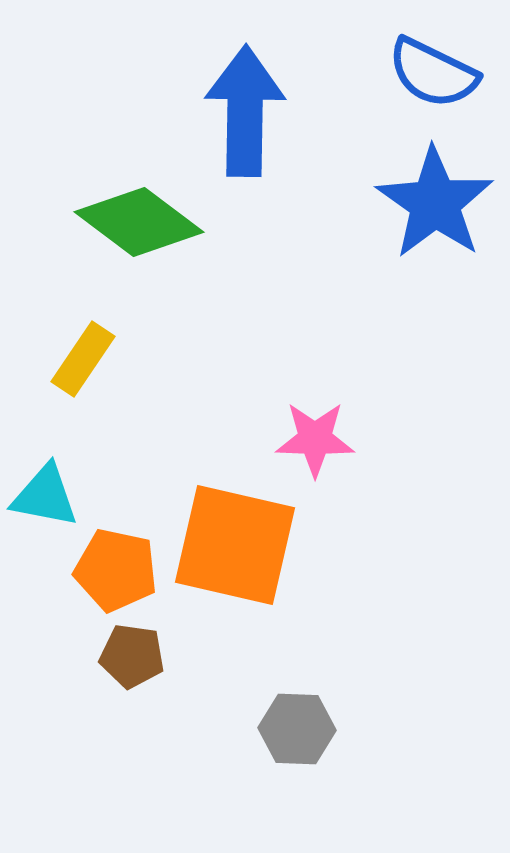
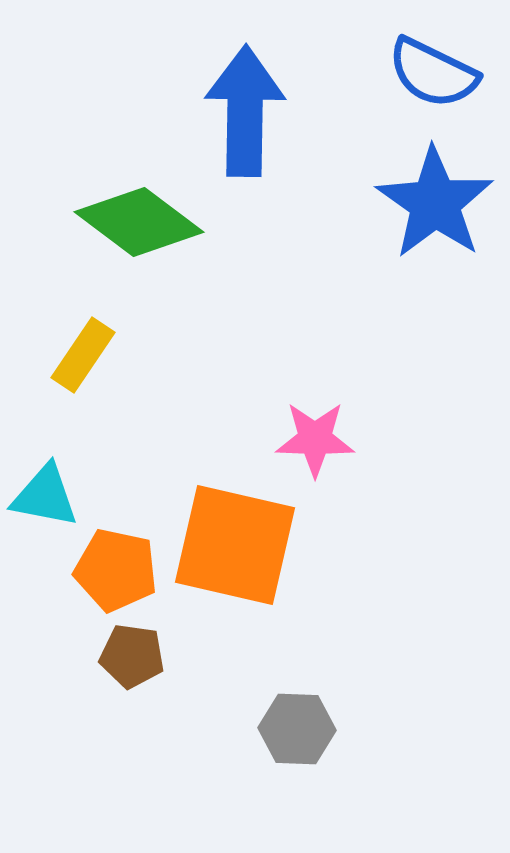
yellow rectangle: moved 4 px up
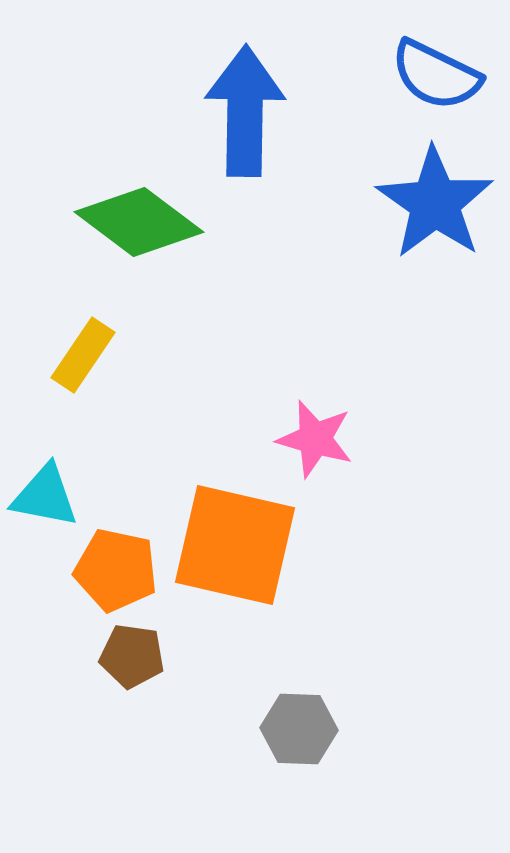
blue semicircle: moved 3 px right, 2 px down
pink star: rotated 14 degrees clockwise
gray hexagon: moved 2 px right
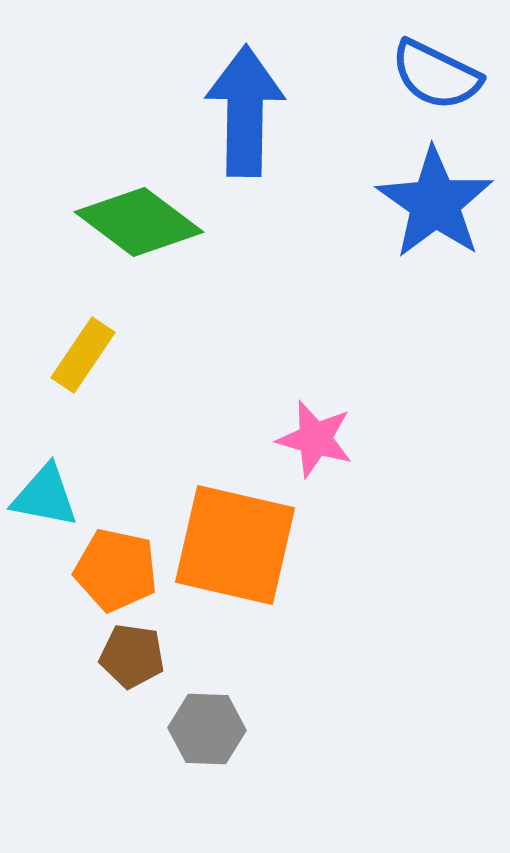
gray hexagon: moved 92 px left
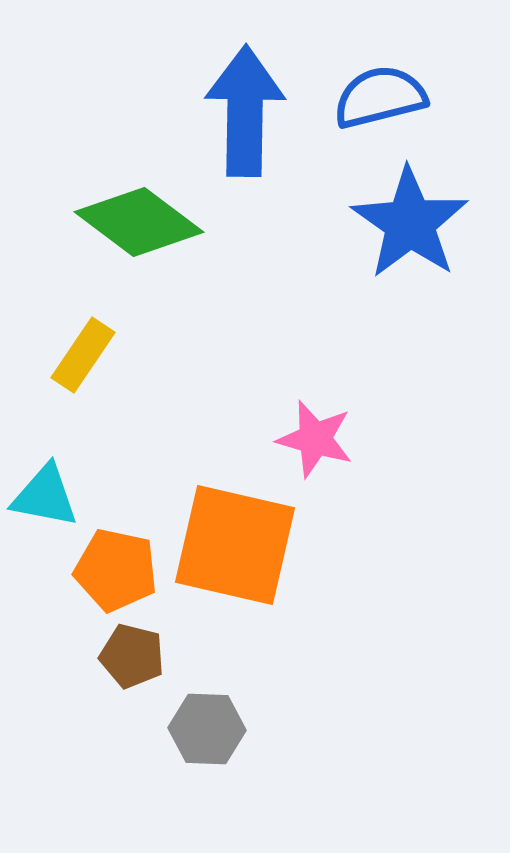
blue semicircle: moved 56 px left, 22 px down; rotated 140 degrees clockwise
blue star: moved 25 px left, 20 px down
brown pentagon: rotated 6 degrees clockwise
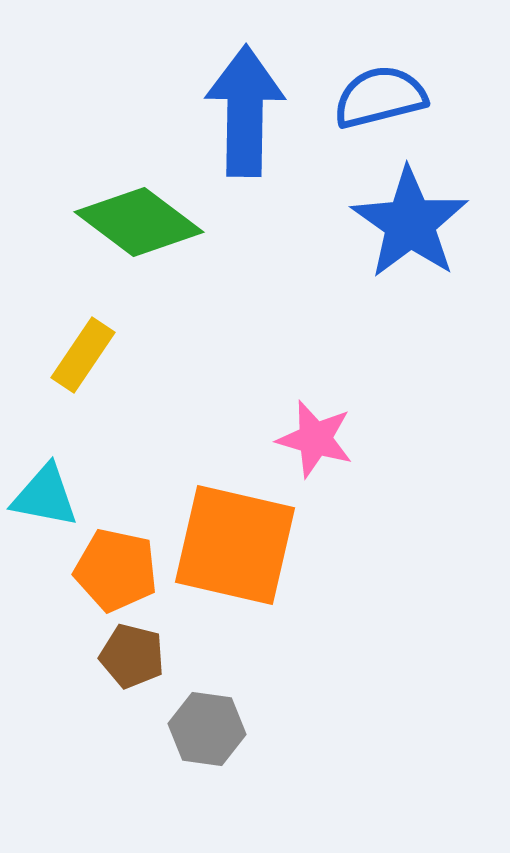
gray hexagon: rotated 6 degrees clockwise
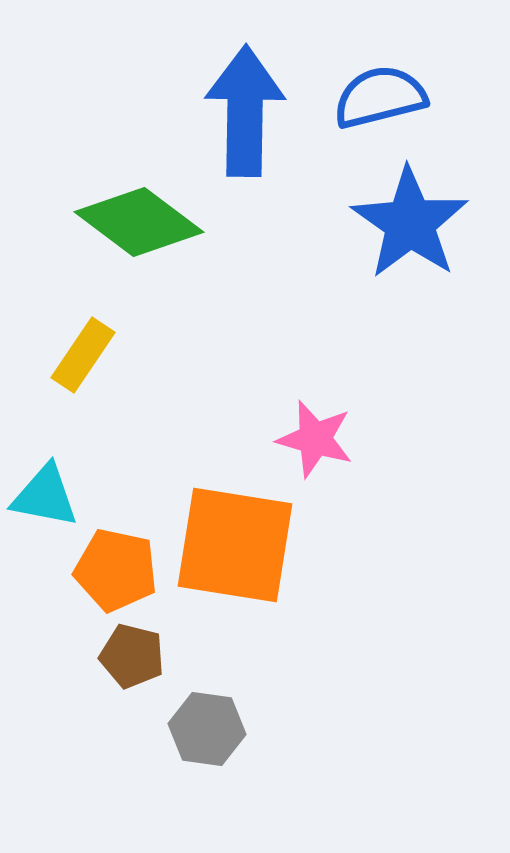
orange square: rotated 4 degrees counterclockwise
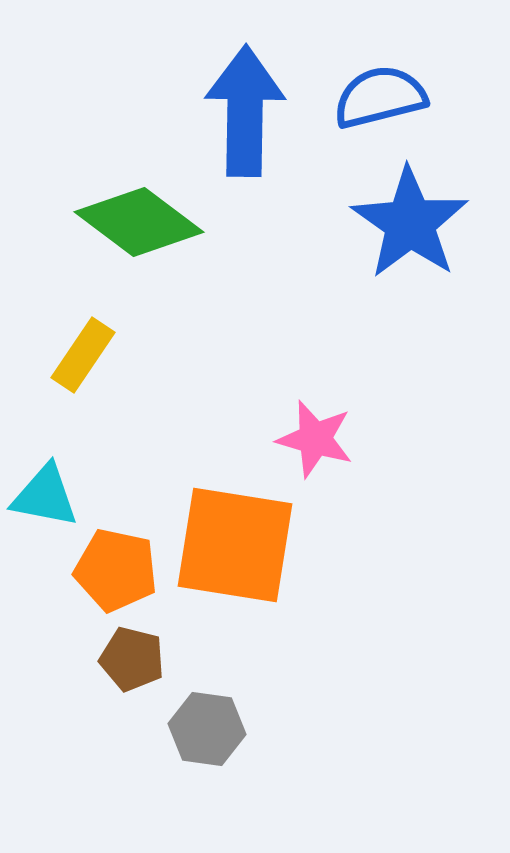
brown pentagon: moved 3 px down
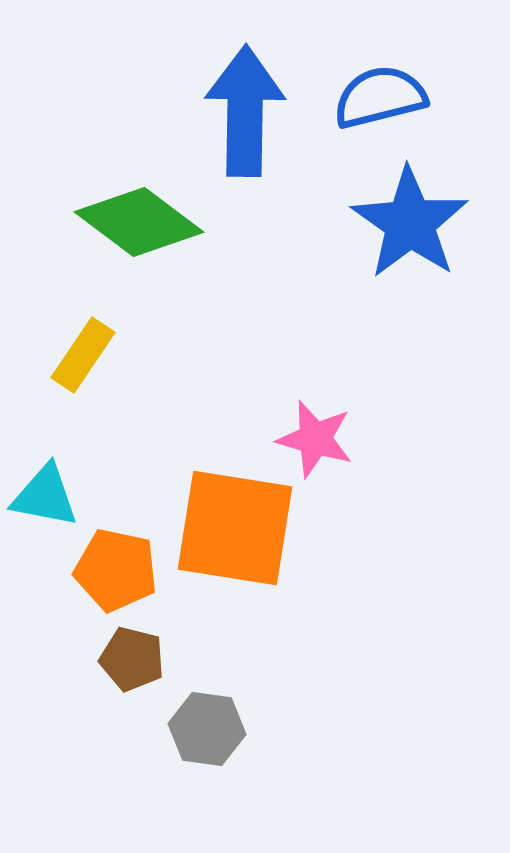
orange square: moved 17 px up
